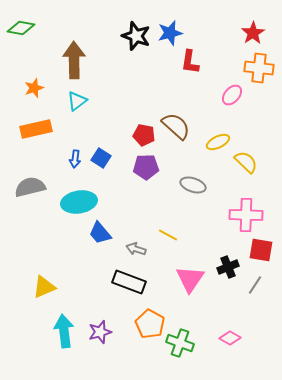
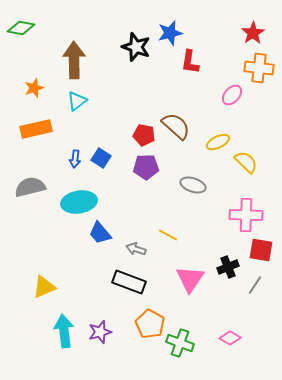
black star: moved 11 px down
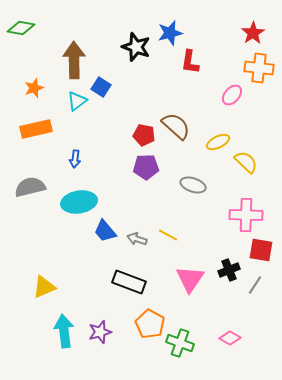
blue square: moved 71 px up
blue trapezoid: moved 5 px right, 2 px up
gray arrow: moved 1 px right, 10 px up
black cross: moved 1 px right, 3 px down
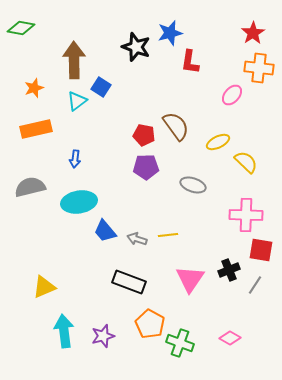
brown semicircle: rotated 12 degrees clockwise
yellow line: rotated 36 degrees counterclockwise
purple star: moved 3 px right, 4 px down
